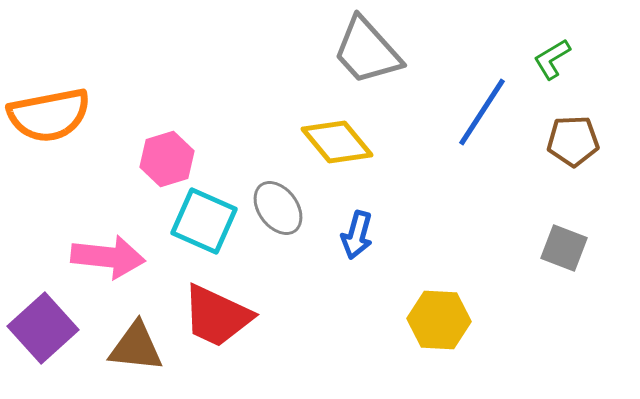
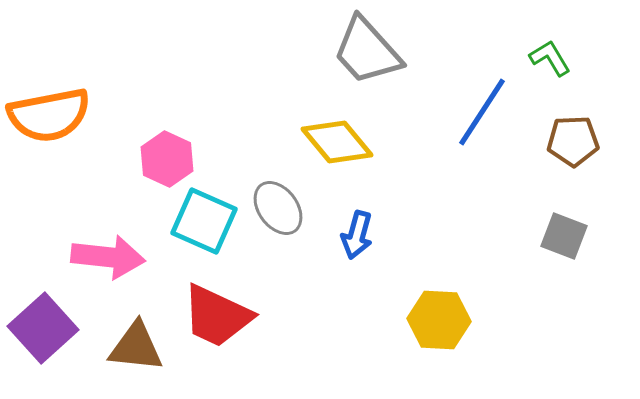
green L-shape: moved 2 px left, 1 px up; rotated 90 degrees clockwise
pink hexagon: rotated 18 degrees counterclockwise
gray square: moved 12 px up
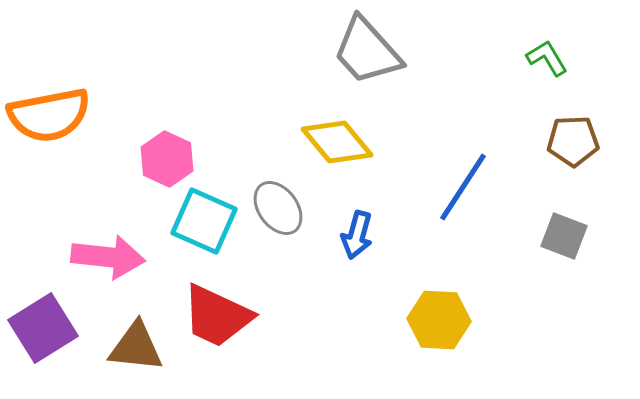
green L-shape: moved 3 px left
blue line: moved 19 px left, 75 px down
purple square: rotated 10 degrees clockwise
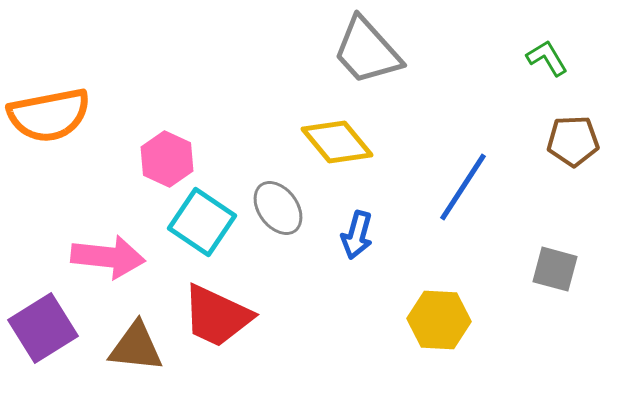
cyan square: moved 2 px left, 1 px down; rotated 10 degrees clockwise
gray square: moved 9 px left, 33 px down; rotated 6 degrees counterclockwise
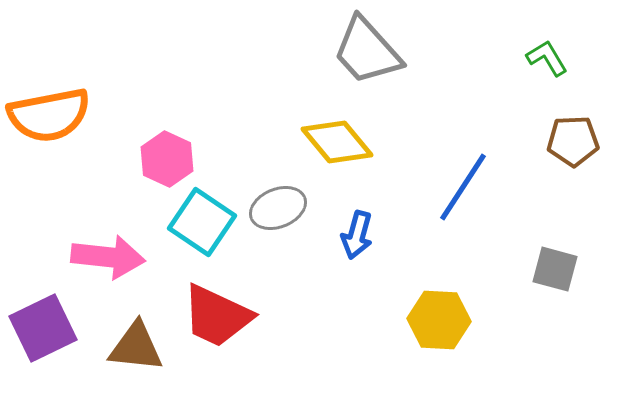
gray ellipse: rotated 76 degrees counterclockwise
purple square: rotated 6 degrees clockwise
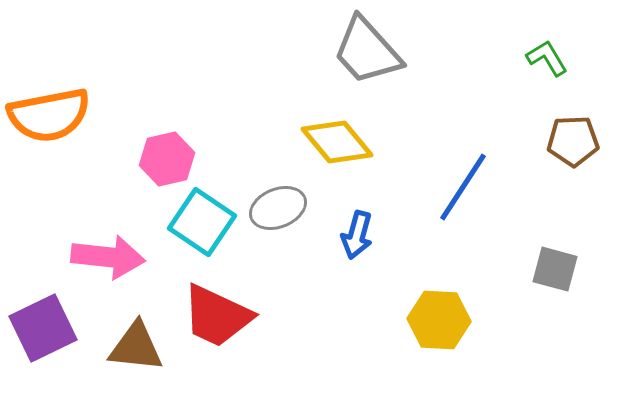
pink hexagon: rotated 22 degrees clockwise
